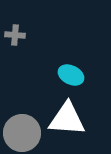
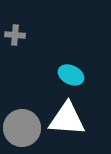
gray circle: moved 5 px up
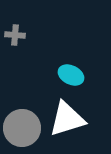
white triangle: rotated 21 degrees counterclockwise
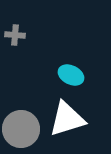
gray circle: moved 1 px left, 1 px down
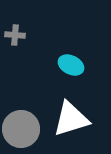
cyan ellipse: moved 10 px up
white triangle: moved 4 px right
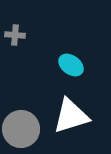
cyan ellipse: rotated 10 degrees clockwise
white triangle: moved 3 px up
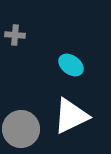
white triangle: rotated 9 degrees counterclockwise
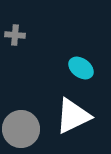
cyan ellipse: moved 10 px right, 3 px down
white triangle: moved 2 px right
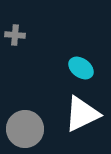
white triangle: moved 9 px right, 2 px up
gray circle: moved 4 px right
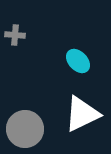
cyan ellipse: moved 3 px left, 7 px up; rotated 10 degrees clockwise
